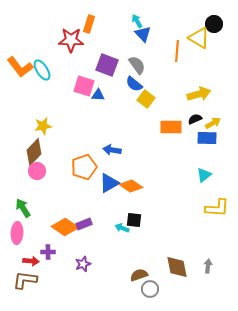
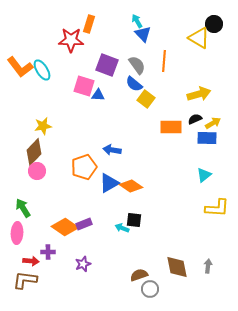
orange line at (177, 51): moved 13 px left, 10 px down
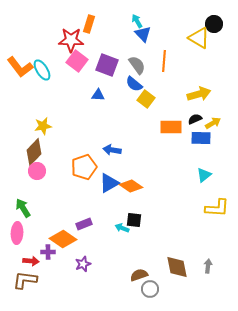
pink square at (84, 86): moved 7 px left, 25 px up; rotated 20 degrees clockwise
blue rectangle at (207, 138): moved 6 px left
orange diamond at (65, 227): moved 2 px left, 12 px down
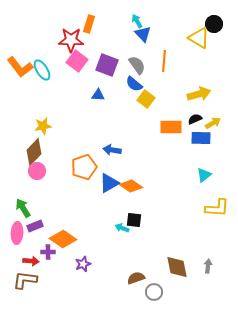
purple rectangle at (84, 224): moved 49 px left, 2 px down
brown semicircle at (139, 275): moved 3 px left, 3 px down
gray circle at (150, 289): moved 4 px right, 3 px down
